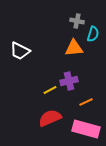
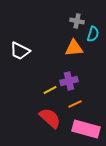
orange line: moved 11 px left, 2 px down
red semicircle: rotated 65 degrees clockwise
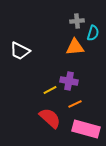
gray cross: rotated 16 degrees counterclockwise
cyan semicircle: moved 1 px up
orange triangle: moved 1 px right, 1 px up
purple cross: rotated 24 degrees clockwise
